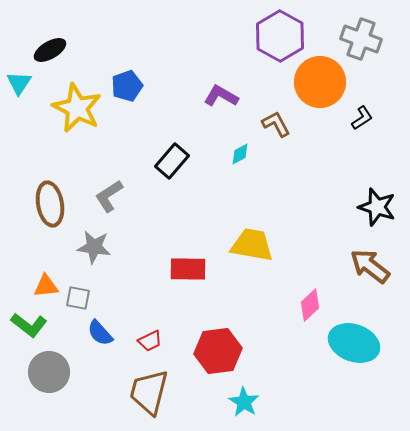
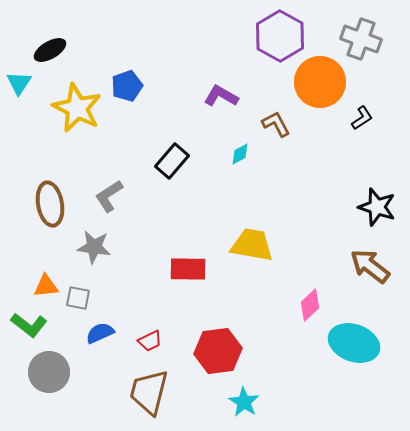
blue semicircle: rotated 108 degrees clockwise
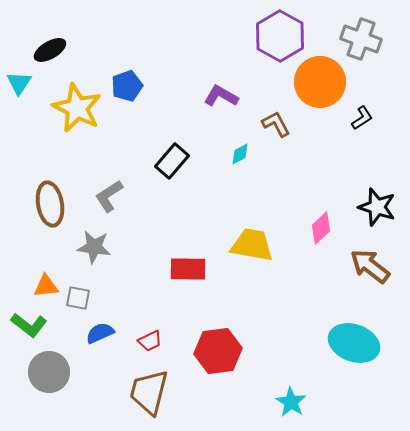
pink diamond: moved 11 px right, 77 px up
cyan star: moved 47 px right
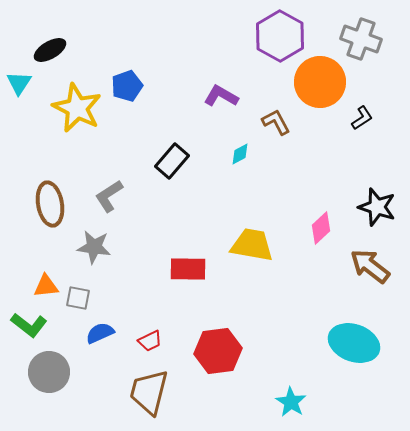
brown L-shape: moved 2 px up
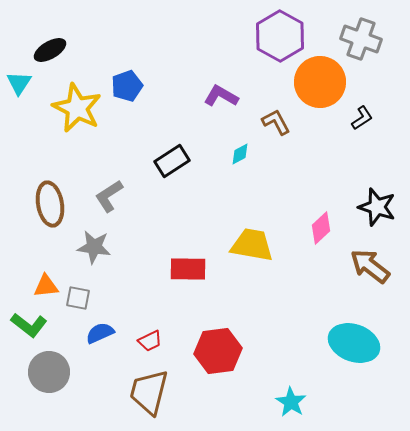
black rectangle: rotated 16 degrees clockwise
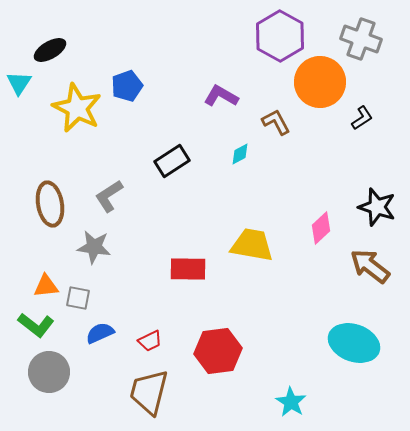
green L-shape: moved 7 px right
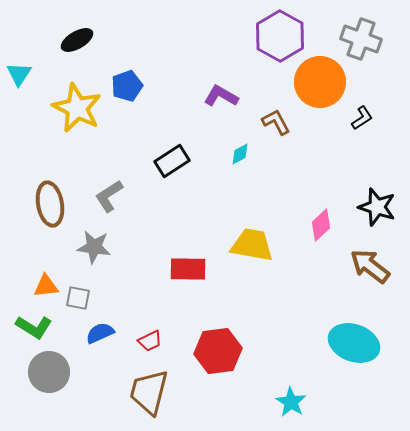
black ellipse: moved 27 px right, 10 px up
cyan triangle: moved 9 px up
pink diamond: moved 3 px up
green L-shape: moved 2 px left, 2 px down; rotated 6 degrees counterclockwise
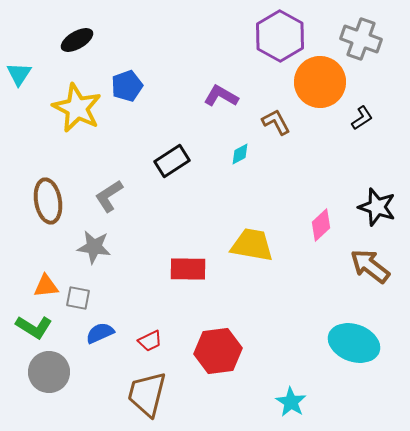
brown ellipse: moved 2 px left, 3 px up
brown trapezoid: moved 2 px left, 2 px down
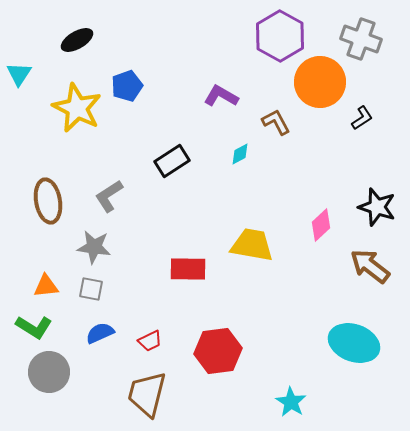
gray square: moved 13 px right, 9 px up
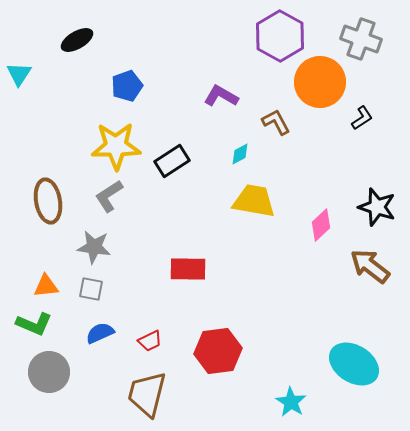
yellow star: moved 39 px right, 38 px down; rotated 27 degrees counterclockwise
yellow trapezoid: moved 2 px right, 44 px up
green L-shape: moved 3 px up; rotated 9 degrees counterclockwise
cyan ellipse: moved 21 px down; rotated 12 degrees clockwise
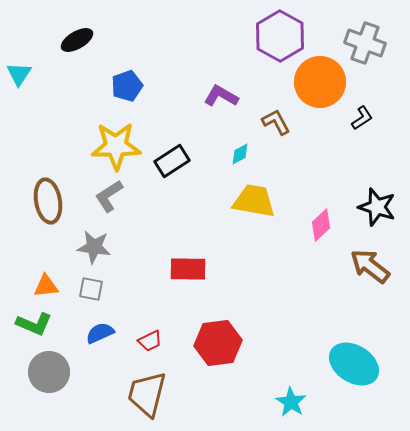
gray cross: moved 4 px right, 4 px down
red hexagon: moved 8 px up
